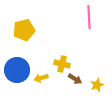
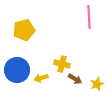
yellow star: moved 1 px up
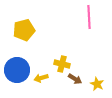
yellow star: rotated 24 degrees counterclockwise
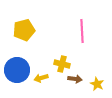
pink line: moved 7 px left, 14 px down
brown arrow: rotated 24 degrees counterclockwise
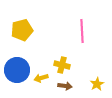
yellow pentagon: moved 2 px left
yellow cross: moved 1 px down
brown arrow: moved 10 px left, 7 px down
yellow star: rotated 16 degrees clockwise
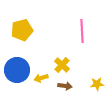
yellow cross: rotated 28 degrees clockwise
yellow star: rotated 24 degrees clockwise
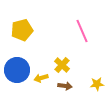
pink line: rotated 20 degrees counterclockwise
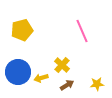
blue circle: moved 1 px right, 2 px down
brown arrow: moved 2 px right, 1 px up; rotated 40 degrees counterclockwise
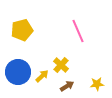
pink line: moved 4 px left
yellow cross: moved 1 px left
yellow arrow: moved 1 px right, 2 px up; rotated 152 degrees clockwise
brown arrow: moved 1 px down
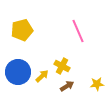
yellow cross: moved 1 px right, 1 px down; rotated 14 degrees counterclockwise
